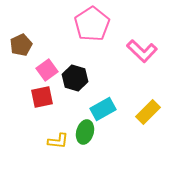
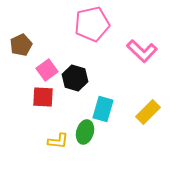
pink pentagon: rotated 20 degrees clockwise
red square: moved 1 px right; rotated 15 degrees clockwise
cyan rectangle: rotated 45 degrees counterclockwise
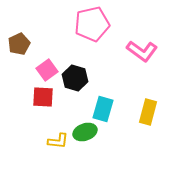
brown pentagon: moved 2 px left, 1 px up
pink L-shape: rotated 8 degrees counterclockwise
yellow rectangle: rotated 30 degrees counterclockwise
green ellipse: rotated 55 degrees clockwise
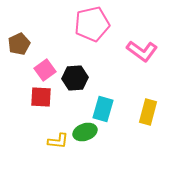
pink square: moved 2 px left
black hexagon: rotated 20 degrees counterclockwise
red square: moved 2 px left
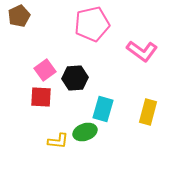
brown pentagon: moved 28 px up
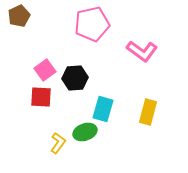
yellow L-shape: moved 2 px down; rotated 60 degrees counterclockwise
